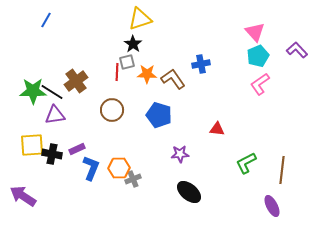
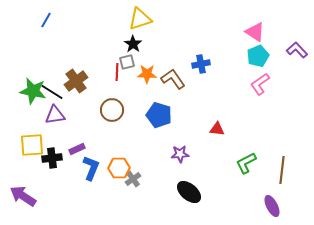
pink triangle: rotated 15 degrees counterclockwise
green star: rotated 12 degrees clockwise
black cross: moved 4 px down; rotated 18 degrees counterclockwise
gray cross: rotated 14 degrees counterclockwise
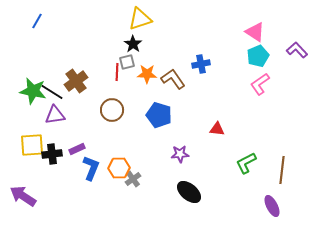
blue line: moved 9 px left, 1 px down
black cross: moved 4 px up
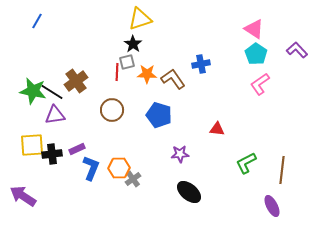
pink triangle: moved 1 px left, 3 px up
cyan pentagon: moved 2 px left, 2 px up; rotated 15 degrees counterclockwise
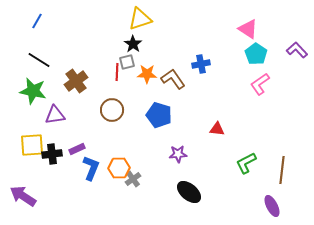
pink triangle: moved 6 px left
black line: moved 13 px left, 32 px up
purple star: moved 2 px left
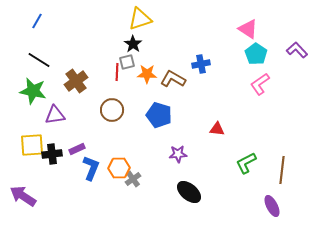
brown L-shape: rotated 25 degrees counterclockwise
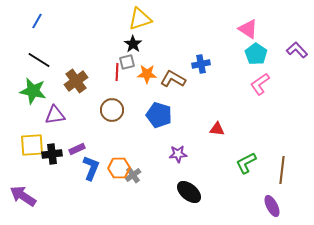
gray cross: moved 4 px up
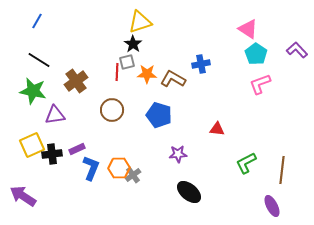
yellow triangle: moved 3 px down
pink L-shape: rotated 15 degrees clockwise
yellow square: rotated 20 degrees counterclockwise
